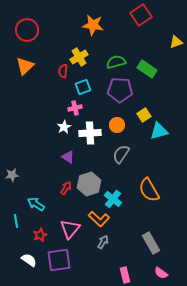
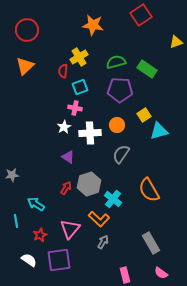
cyan square: moved 3 px left
pink cross: rotated 24 degrees clockwise
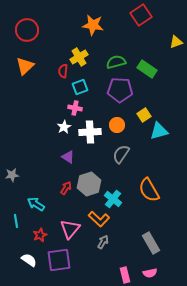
white cross: moved 1 px up
pink semicircle: moved 11 px left; rotated 48 degrees counterclockwise
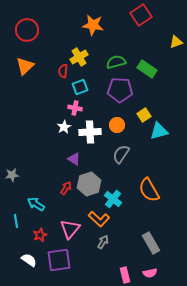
purple triangle: moved 6 px right, 2 px down
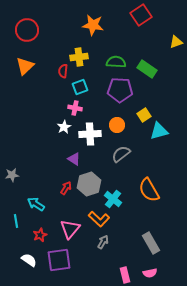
yellow cross: rotated 24 degrees clockwise
green semicircle: rotated 18 degrees clockwise
white cross: moved 2 px down
gray semicircle: rotated 18 degrees clockwise
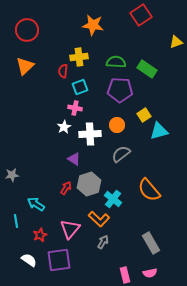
orange semicircle: rotated 10 degrees counterclockwise
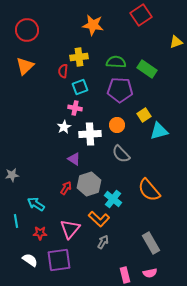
gray semicircle: rotated 96 degrees counterclockwise
red star: moved 2 px up; rotated 24 degrees clockwise
white semicircle: moved 1 px right
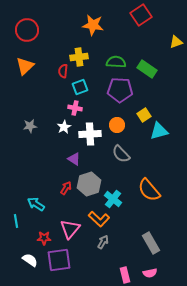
gray star: moved 18 px right, 49 px up
red star: moved 4 px right, 5 px down
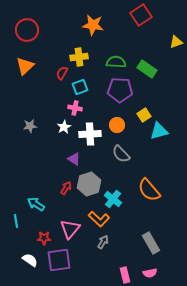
red semicircle: moved 1 px left, 2 px down; rotated 24 degrees clockwise
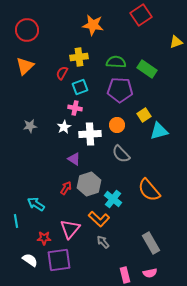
gray arrow: rotated 72 degrees counterclockwise
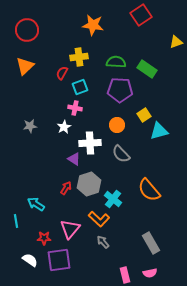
white cross: moved 9 px down
